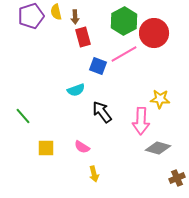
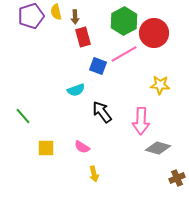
yellow star: moved 14 px up
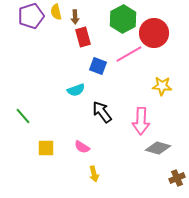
green hexagon: moved 1 px left, 2 px up
pink line: moved 5 px right
yellow star: moved 2 px right, 1 px down
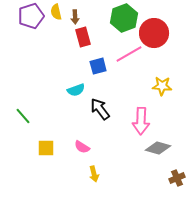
green hexagon: moved 1 px right, 1 px up; rotated 8 degrees clockwise
blue square: rotated 36 degrees counterclockwise
black arrow: moved 2 px left, 3 px up
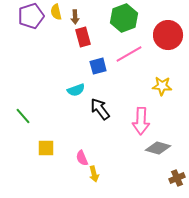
red circle: moved 14 px right, 2 px down
pink semicircle: moved 11 px down; rotated 35 degrees clockwise
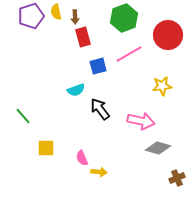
yellow star: rotated 12 degrees counterclockwise
pink arrow: rotated 80 degrees counterclockwise
yellow arrow: moved 5 px right, 2 px up; rotated 70 degrees counterclockwise
